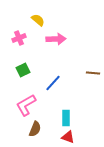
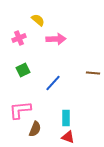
pink L-shape: moved 6 px left, 5 px down; rotated 25 degrees clockwise
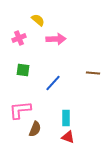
green square: rotated 32 degrees clockwise
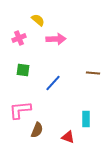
cyan rectangle: moved 20 px right, 1 px down
brown semicircle: moved 2 px right, 1 px down
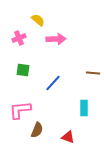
cyan rectangle: moved 2 px left, 11 px up
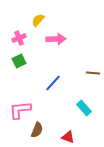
yellow semicircle: rotated 88 degrees counterclockwise
green square: moved 4 px left, 9 px up; rotated 32 degrees counterclockwise
cyan rectangle: rotated 42 degrees counterclockwise
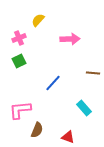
pink arrow: moved 14 px right
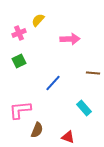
pink cross: moved 5 px up
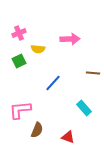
yellow semicircle: moved 29 px down; rotated 128 degrees counterclockwise
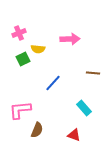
green square: moved 4 px right, 2 px up
red triangle: moved 6 px right, 2 px up
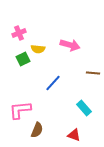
pink arrow: moved 6 px down; rotated 18 degrees clockwise
